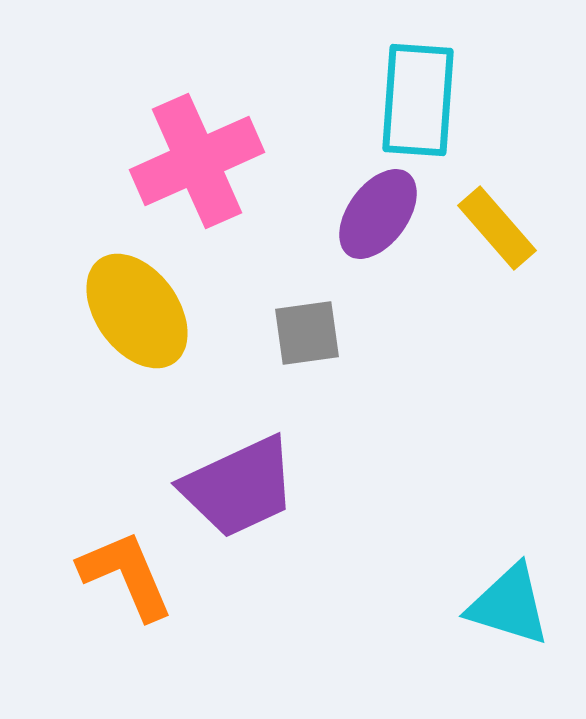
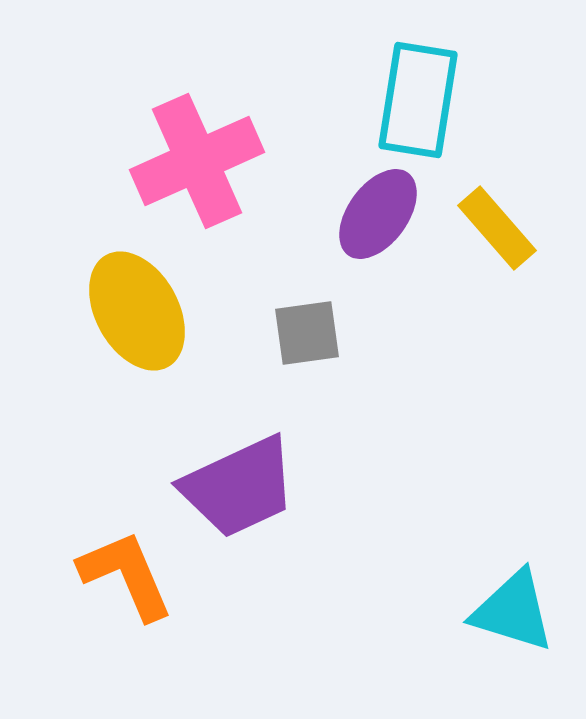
cyan rectangle: rotated 5 degrees clockwise
yellow ellipse: rotated 7 degrees clockwise
cyan triangle: moved 4 px right, 6 px down
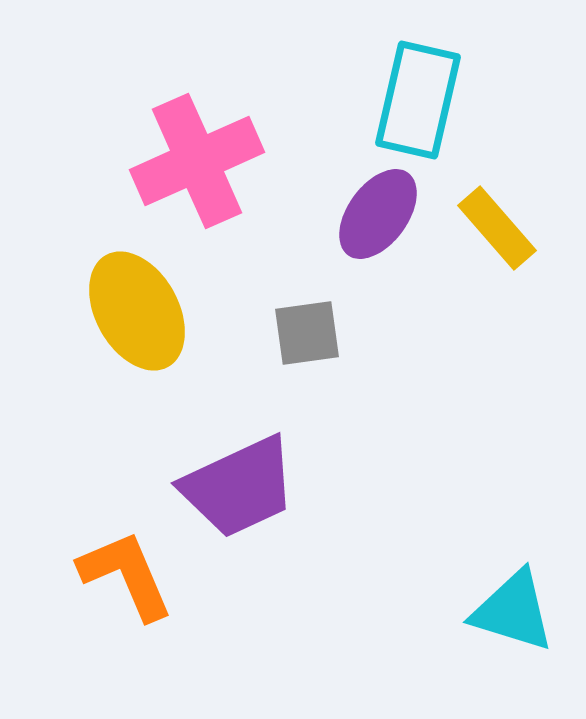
cyan rectangle: rotated 4 degrees clockwise
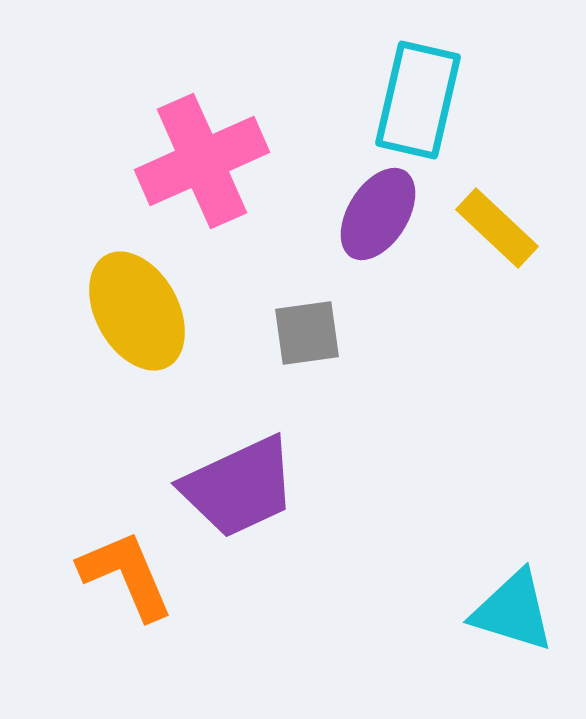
pink cross: moved 5 px right
purple ellipse: rotated 4 degrees counterclockwise
yellow rectangle: rotated 6 degrees counterclockwise
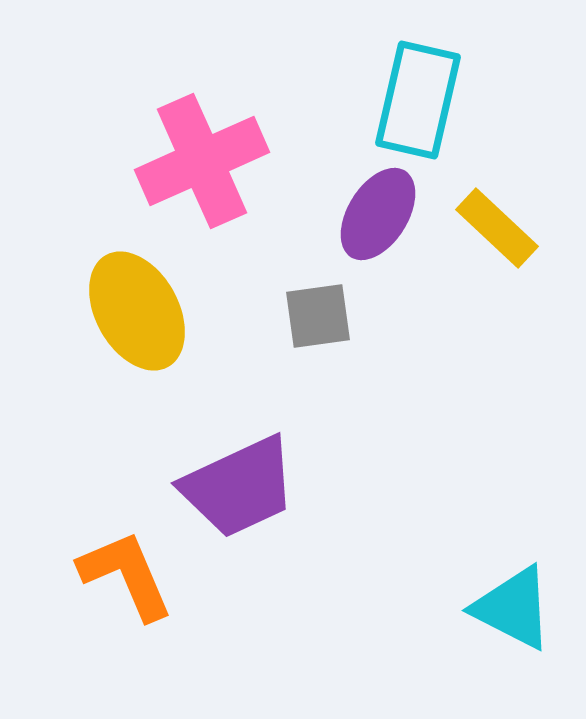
gray square: moved 11 px right, 17 px up
cyan triangle: moved 3 px up; rotated 10 degrees clockwise
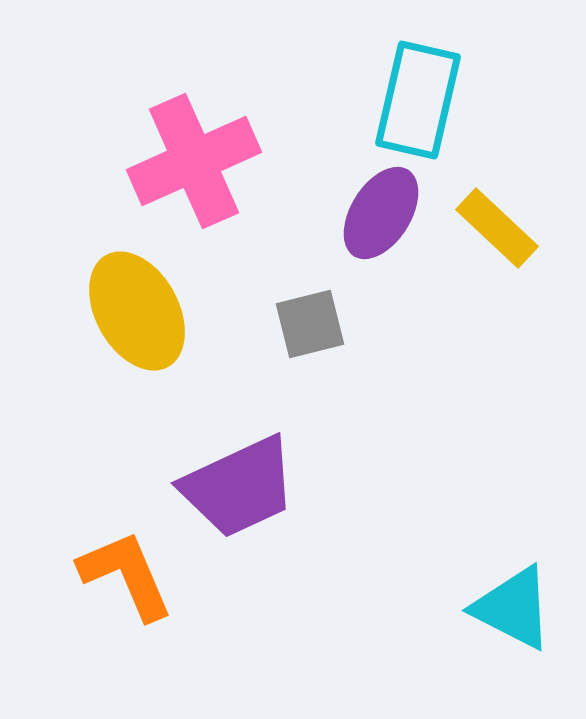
pink cross: moved 8 px left
purple ellipse: moved 3 px right, 1 px up
gray square: moved 8 px left, 8 px down; rotated 6 degrees counterclockwise
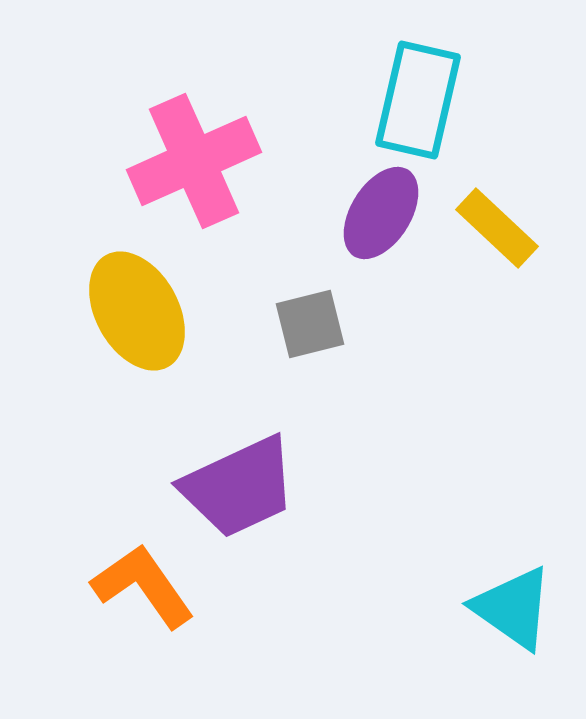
orange L-shape: moved 17 px right, 11 px down; rotated 12 degrees counterclockwise
cyan triangle: rotated 8 degrees clockwise
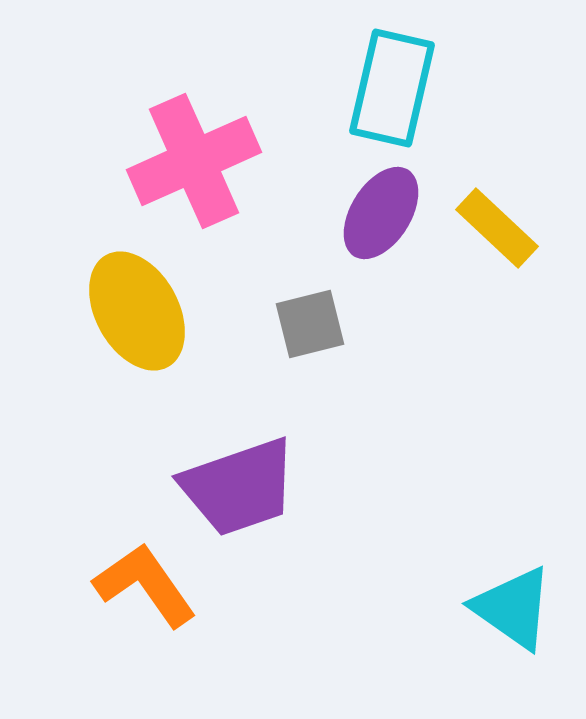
cyan rectangle: moved 26 px left, 12 px up
purple trapezoid: rotated 6 degrees clockwise
orange L-shape: moved 2 px right, 1 px up
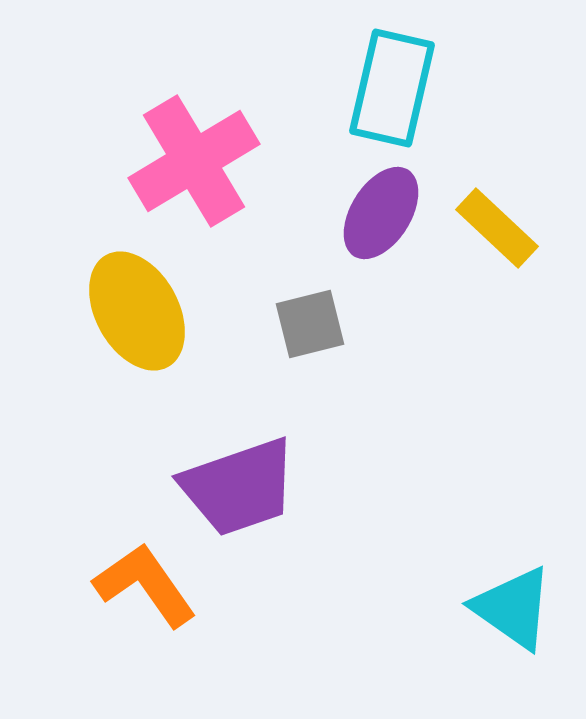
pink cross: rotated 7 degrees counterclockwise
